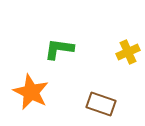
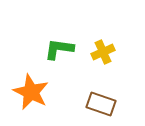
yellow cross: moved 25 px left
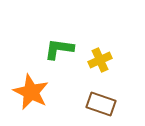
yellow cross: moved 3 px left, 8 px down
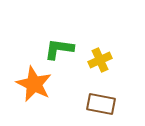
orange star: moved 3 px right, 8 px up
brown rectangle: rotated 8 degrees counterclockwise
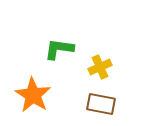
yellow cross: moved 7 px down
orange star: moved 1 px left, 11 px down; rotated 6 degrees clockwise
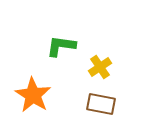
green L-shape: moved 2 px right, 3 px up
yellow cross: rotated 10 degrees counterclockwise
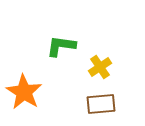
orange star: moved 9 px left, 3 px up
brown rectangle: rotated 16 degrees counterclockwise
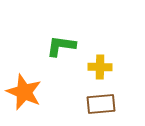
yellow cross: rotated 35 degrees clockwise
orange star: rotated 9 degrees counterclockwise
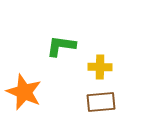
brown rectangle: moved 2 px up
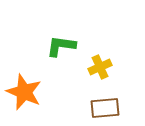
yellow cross: rotated 25 degrees counterclockwise
brown rectangle: moved 4 px right, 6 px down
